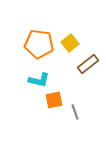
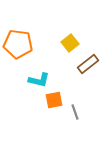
orange pentagon: moved 21 px left
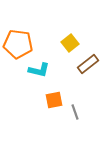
cyan L-shape: moved 10 px up
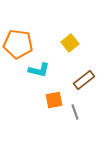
brown rectangle: moved 4 px left, 16 px down
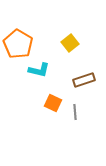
orange pentagon: rotated 24 degrees clockwise
brown rectangle: rotated 20 degrees clockwise
orange square: moved 1 px left, 3 px down; rotated 36 degrees clockwise
gray line: rotated 14 degrees clockwise
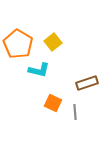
yellow square: moved 17 px left, 1 px up
brown rectangle: moved 3 px right, 3 px down
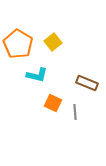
cyan L-shape: moved 2 px left, 5 px down
brown rectangle: rotated 40 degrees clockwise
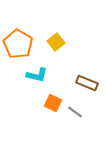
yellow square: moved 3 px right
gray line: rotated 49 degrees counterclockwise
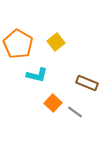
orange square: rotated 18 degrees clockwise
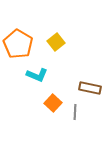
cyan L-shape: rotated 10 degrees clockwise
brown rectangle: moved 3 px right, 5 px down; rotated 10 degrees counterclockwise
gray line: rotated 56 degrees clockwise
